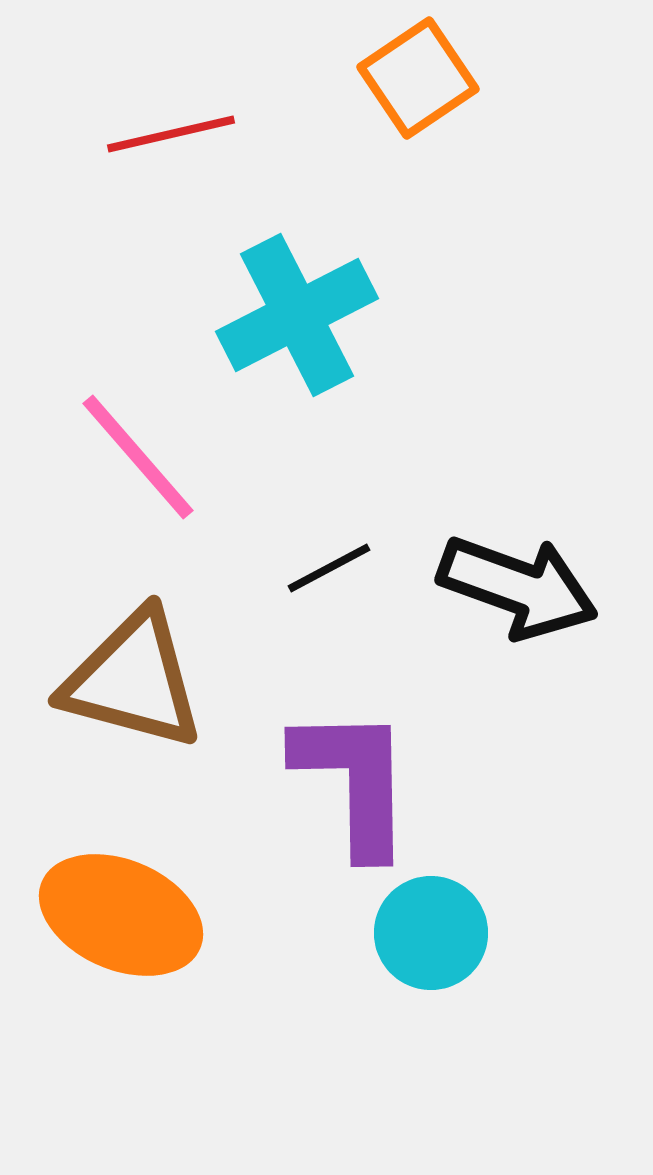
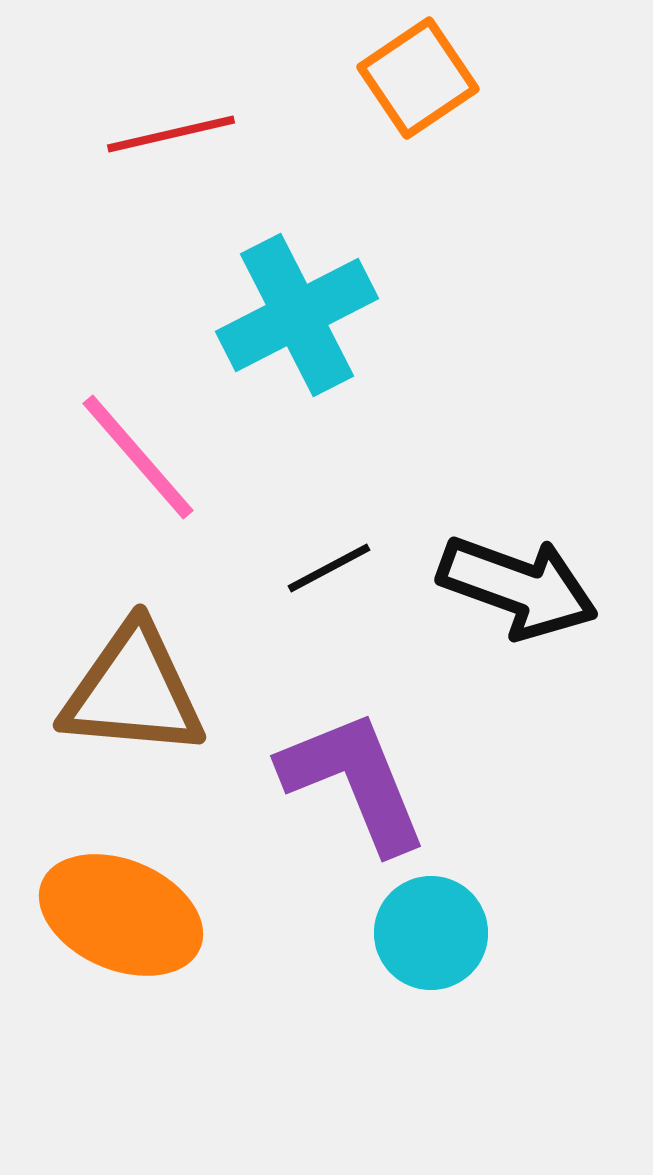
brown triangle: moved 11 px down; rotated 10 degrees counterclockwise
purple L-shape: rotated 21 degrees counterclockwise
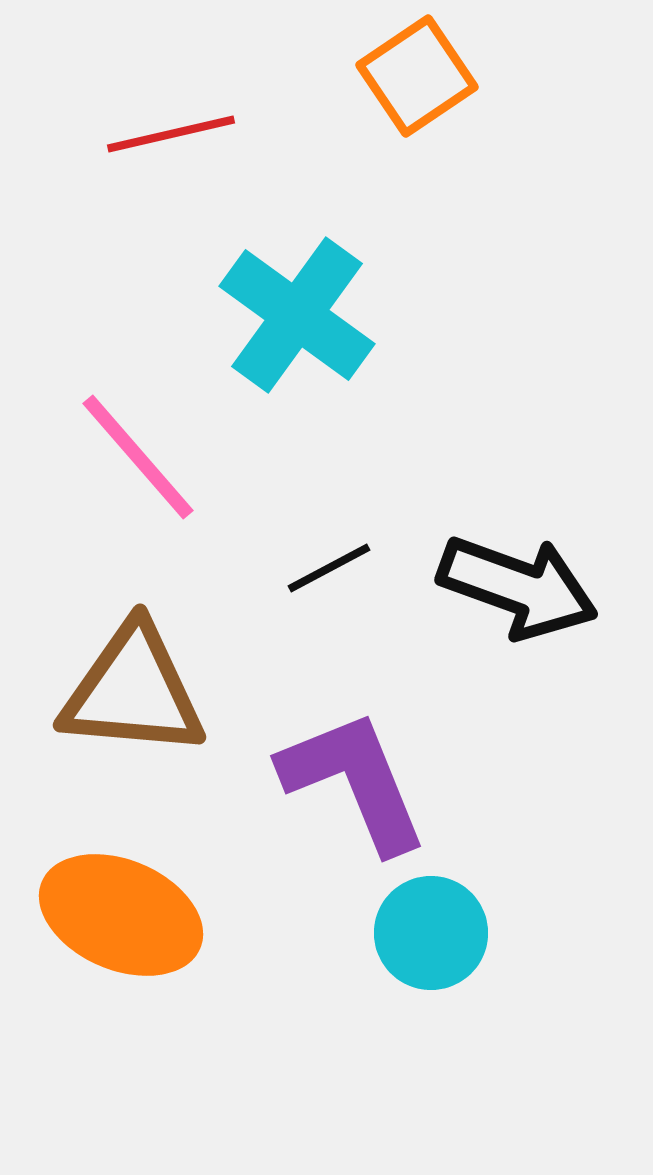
orange square: moved 1 px left, 2 px up
cyan cross: rotated 27 degrees counterclockwise
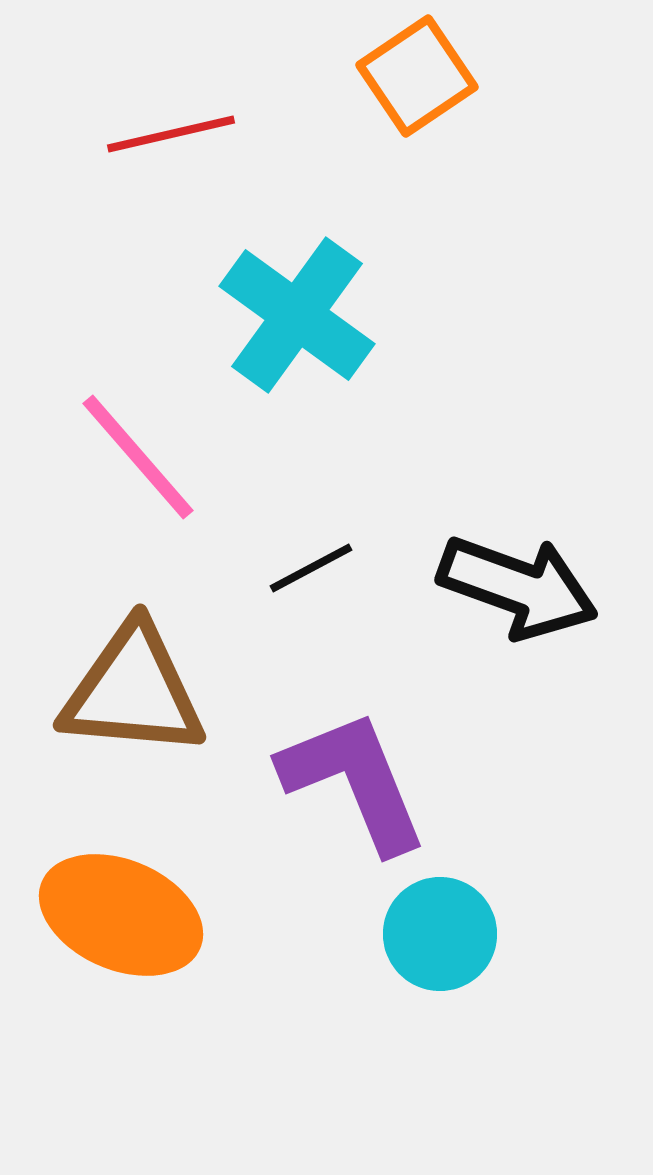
black line: moved 18 px left
cyan circle: moved 9 px right, 1 px down
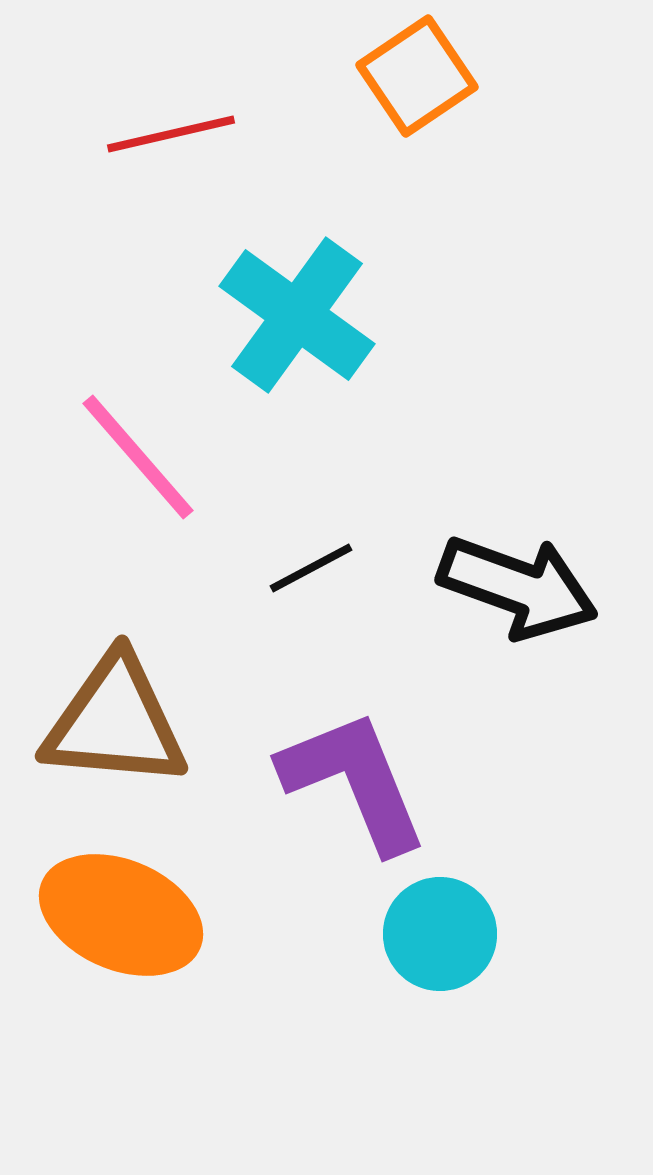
brown triangle: moved 18 px left, 31 px down
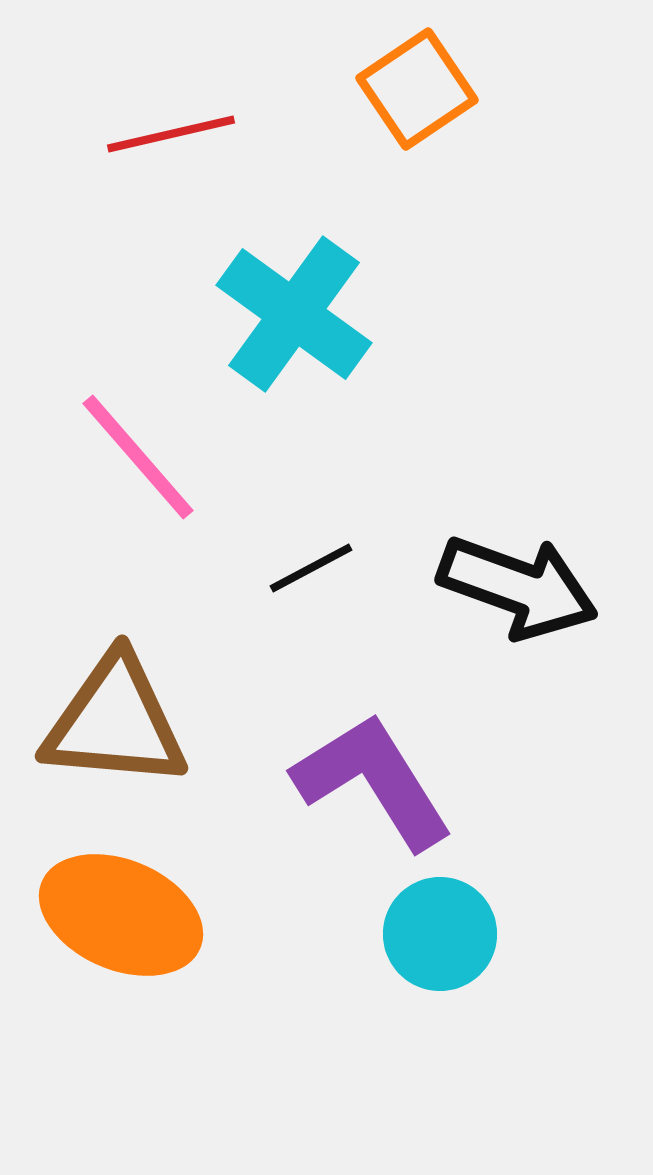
orange square: moved 13 px down
cyan cross: moved 3 px left, 1 px up
purple L-shape: moved 19 px right; rotated 10 degrees counterclockwise
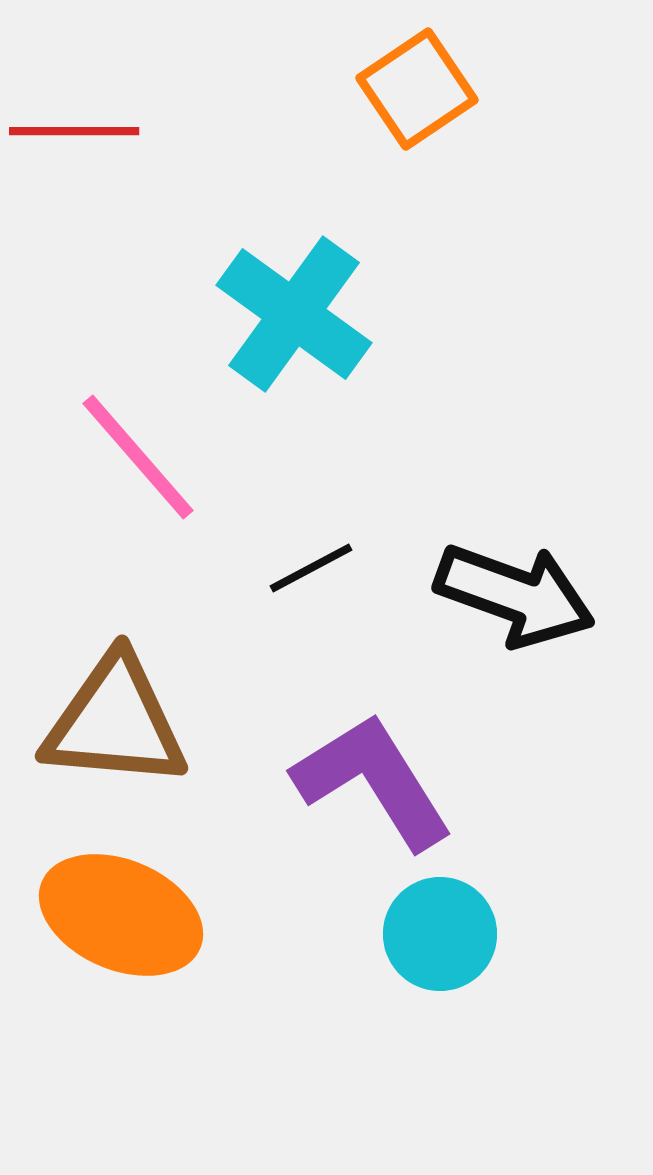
red line: moved 97 px left, 3 px up; rotated 13 degrees clockwise
black arrow: moved 3 px left, 8 px down
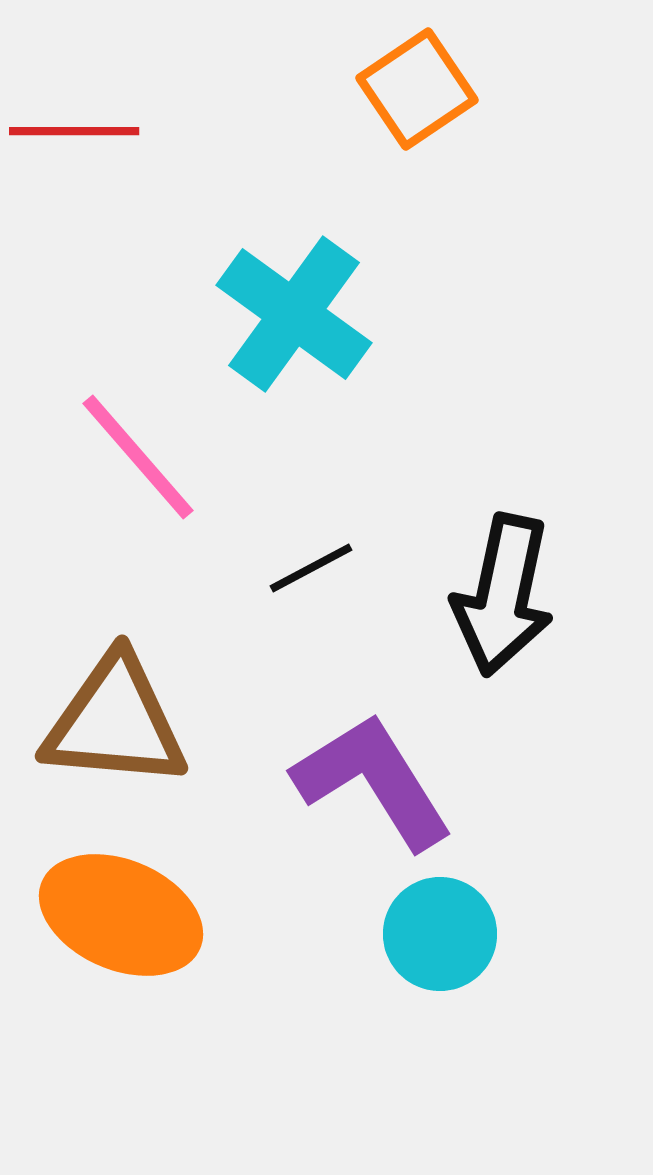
black arrow: moved 12 px left; rotated 82 degrees clockwise
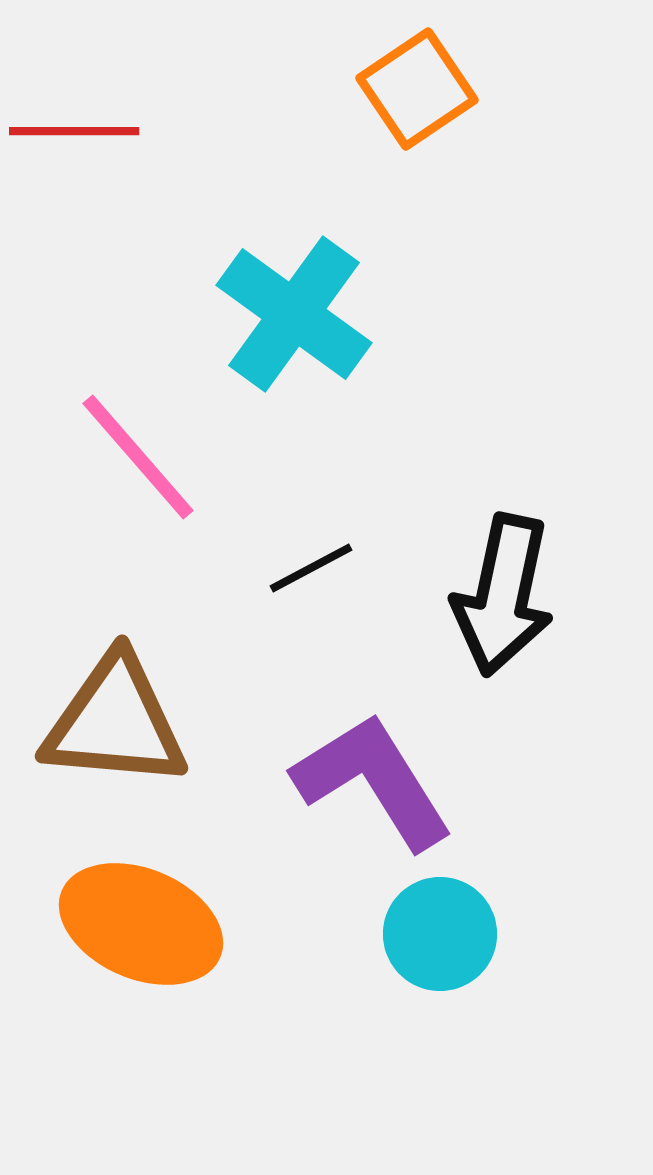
orange ellipse: moved 20 px right, 9 px down
